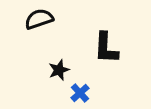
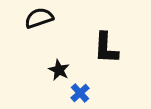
black semicircle: moved 1 px up
black star: rotated 25 degrees counterclockwise
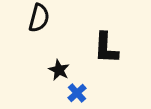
black semicircle: rotated 124 degrees clockwise
blue cross: moved 3 px left
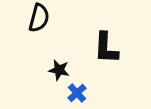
black star: rotated 15 degrees counterclockwise
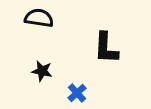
black semicircle: rotated 96 degrees counterclockwise
black star: moved 17 px left, 1 px down
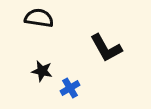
black L-shape: rotated 32 degrees counterclockwise
blue cross: moved 7 px left, 5 px up; rotated 12 degrees clockwise
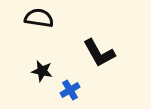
black L-shape: moved 7 px left, 5 px down
blue cross: moved 2 px down
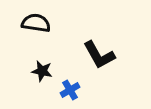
black semicircle: moved 3 px left, 5 px down
black L-shape: moved 2 px down
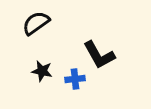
black semicircle: rotated 44 degrees counterclockwise
blue cross: moved 5 px right, 11 px up; rotated 24 degrees clockwise
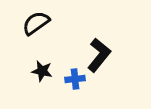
black L-shape: rotated 112 degrees counterclockwise
